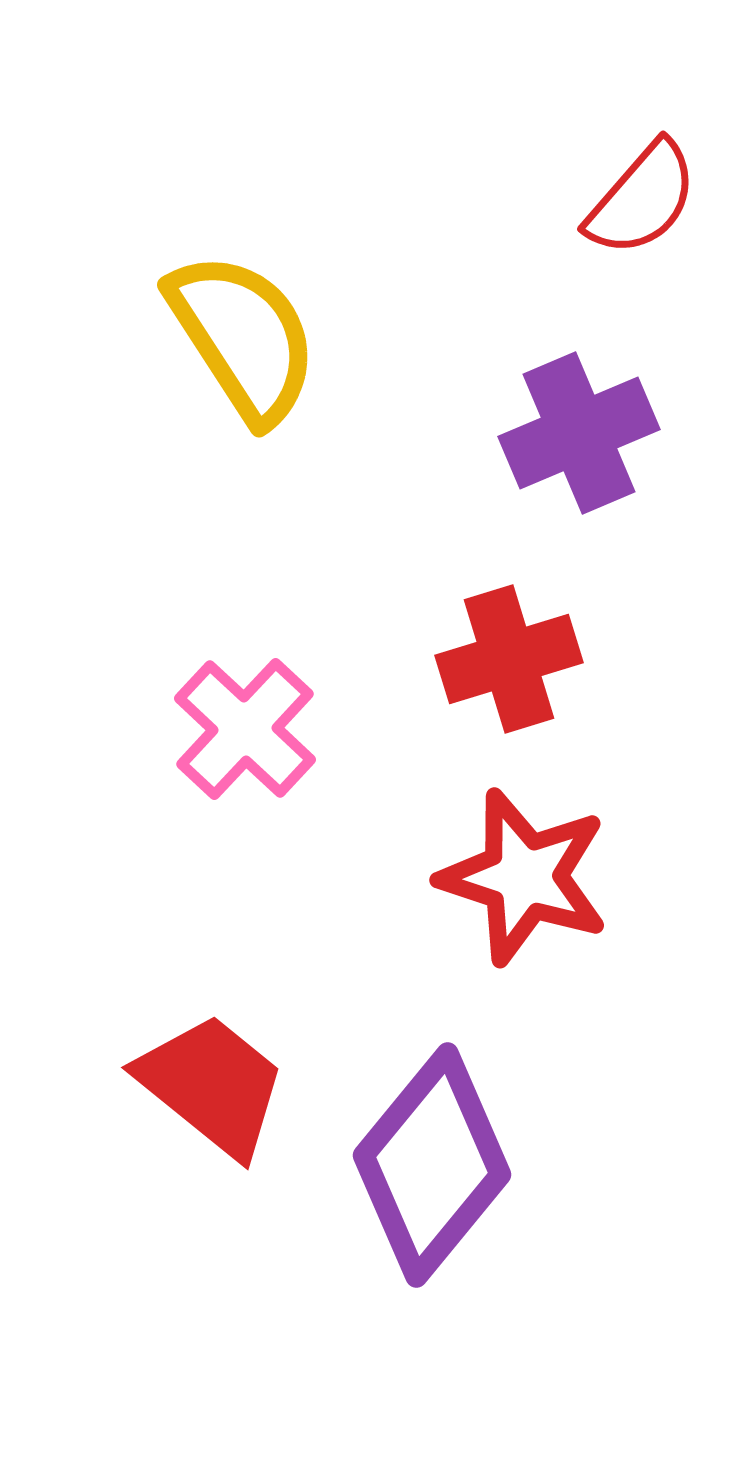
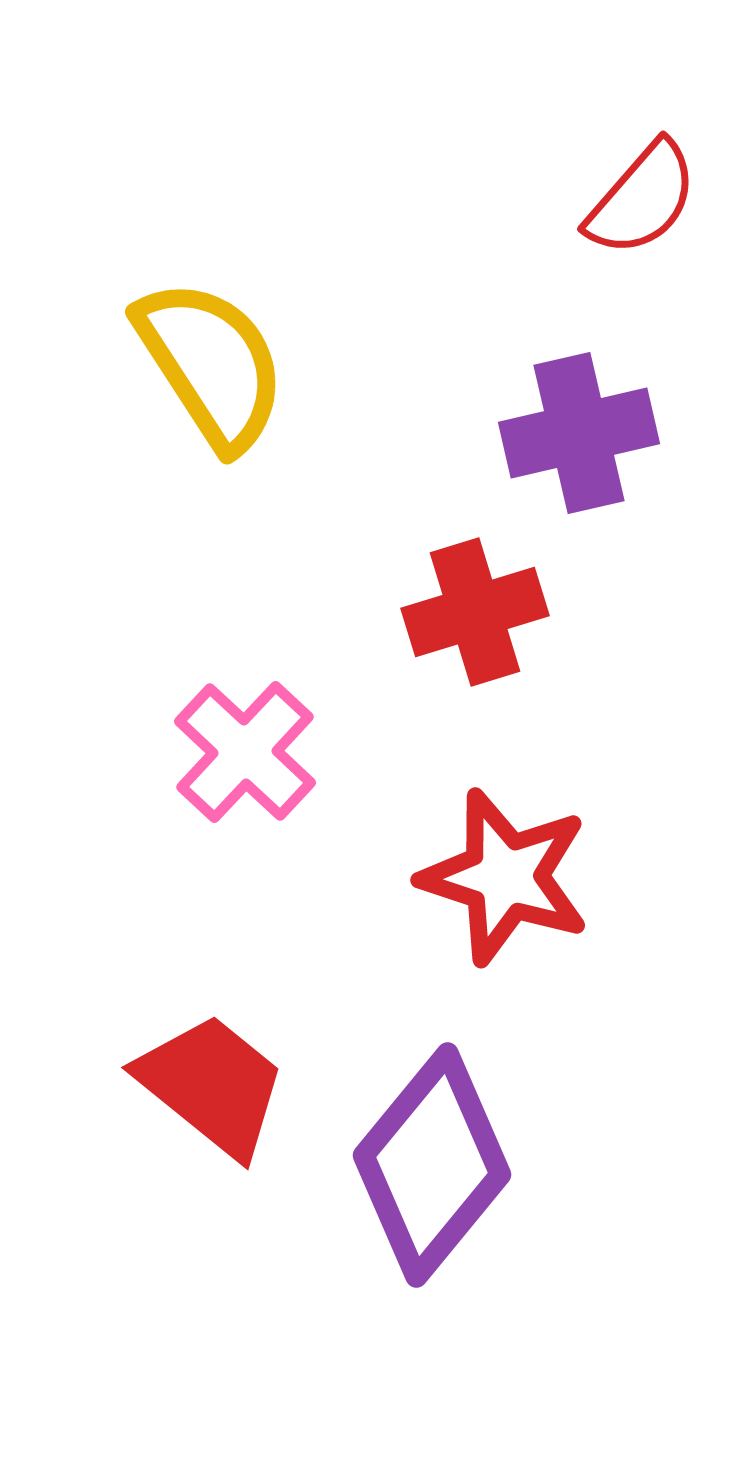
yellow semicircle: moved 32 px left, 27 px down
purple cross: rotated 10 degrees clockwise
red cross: moved 34 px left, 47 px up
pink cross: moved 23 px down
red star: moved 19 px left
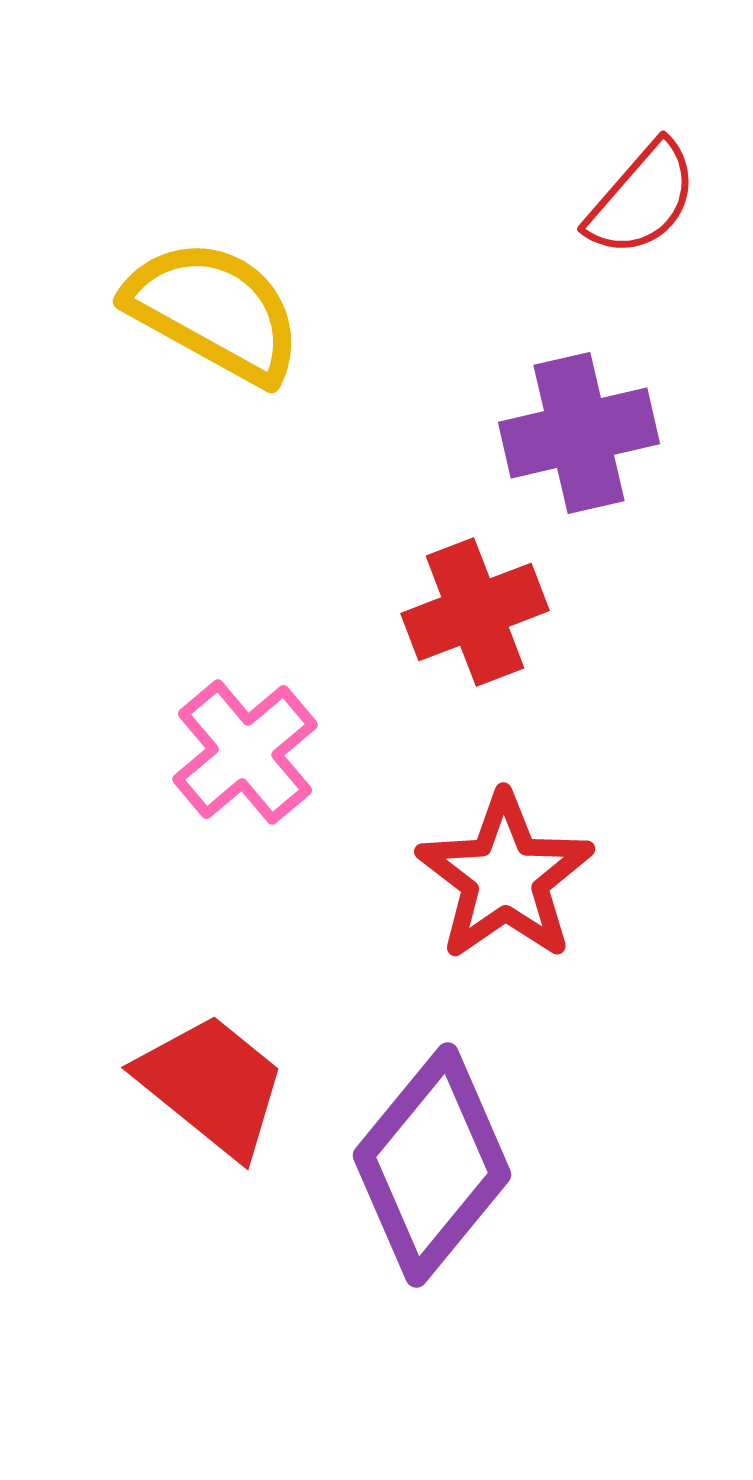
yellow semicircle: moved 3 px right, 53 px up; rotated 28 degrees counterclockwise
red cross: rotated 4 degrees counterclockwise
pink cross: rotated 7 degrees clockwise
red star: rotated 19 degrees clockwise
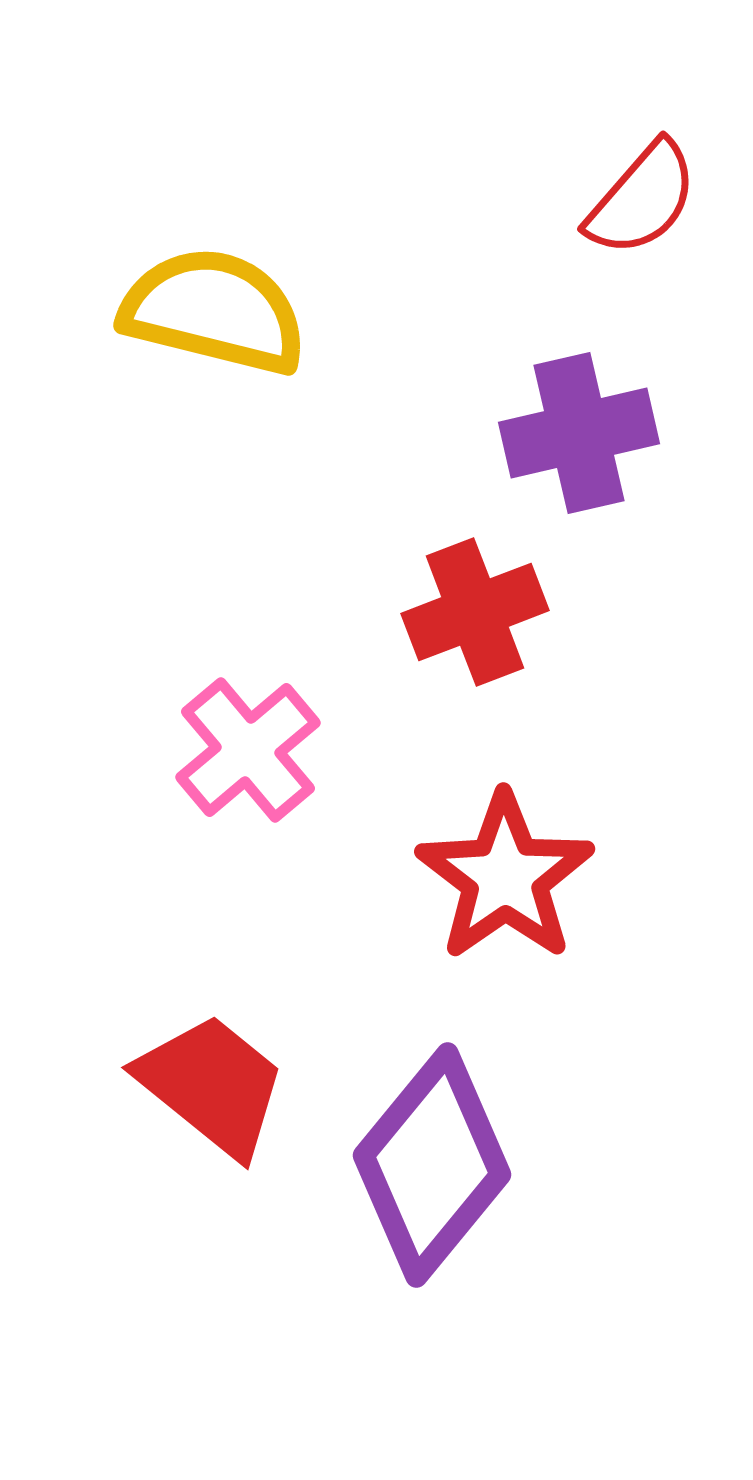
yellow semicircle: rotated 15 degrees counterclockwise
pink cross: moved 3 px right, 2 px up
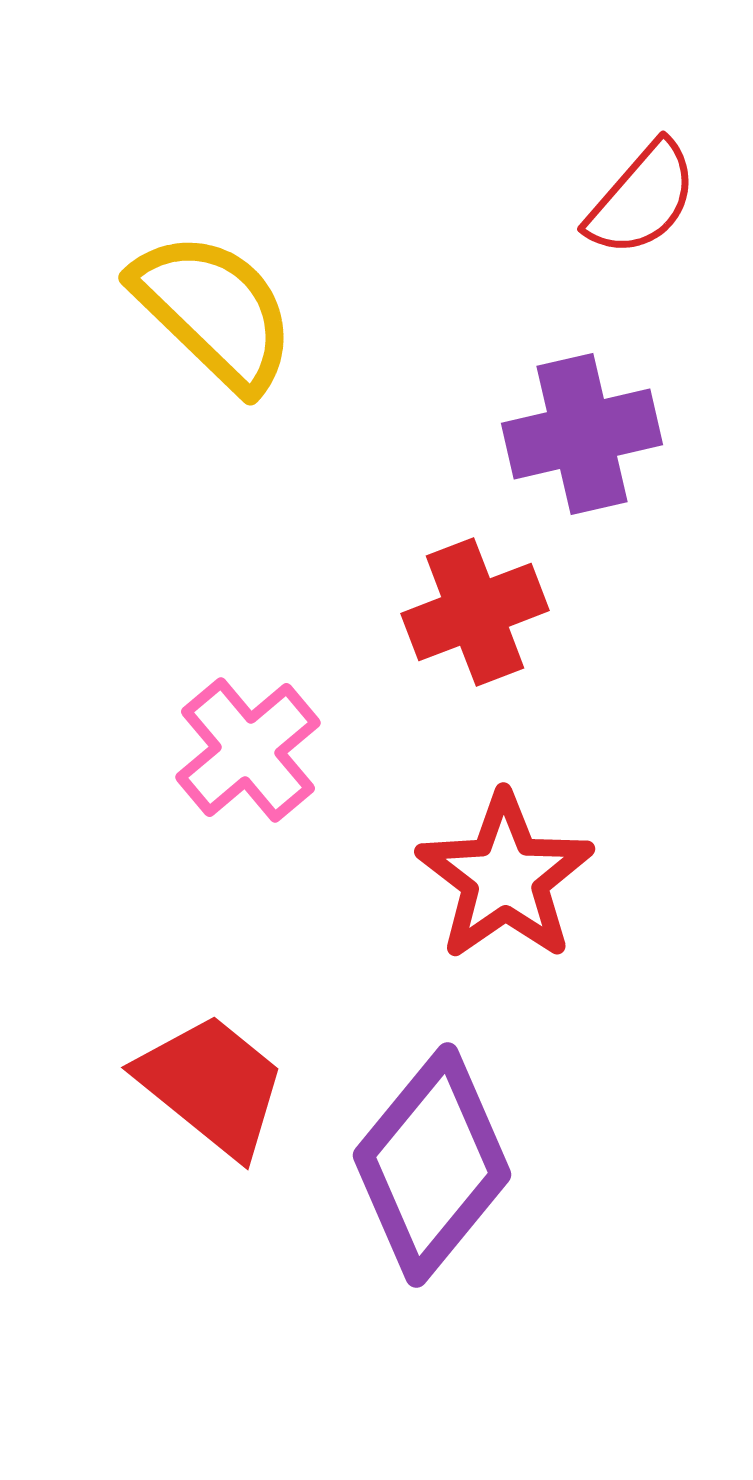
yellow semicircle: rotated 30 degrees clockwise
purple cross: moved 3 px right, 1 px down
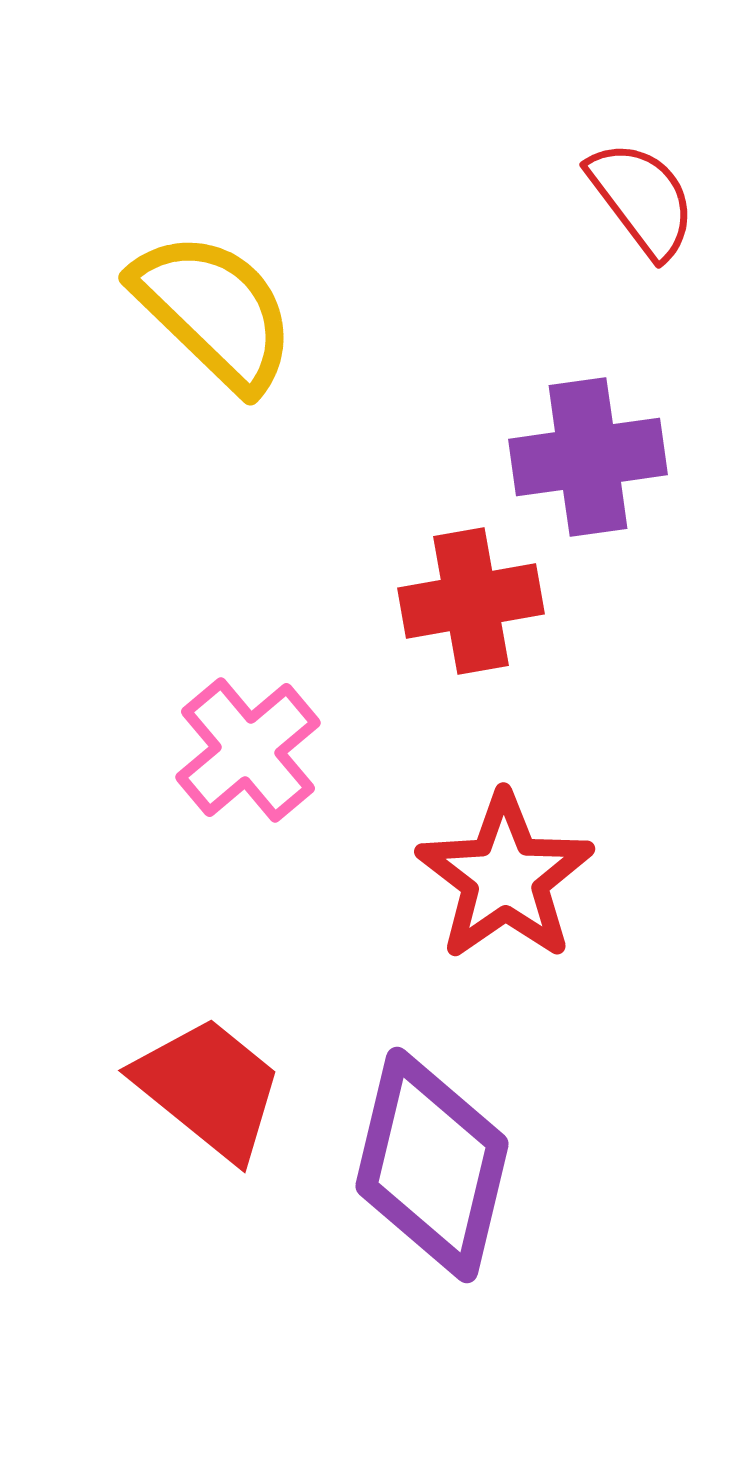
red semicircle: rotated 78 degrees counterclockwise
purple cross: moved 6 px right, 23 px down; rotated 5 degrees clockwise
red cross: moved 4 px left, 11 px up; rotated 11 degrees clockwise
red trapezoid: moved 3 px left, 3 px down
purple diamond: rotated 26 degrees counterclockwise
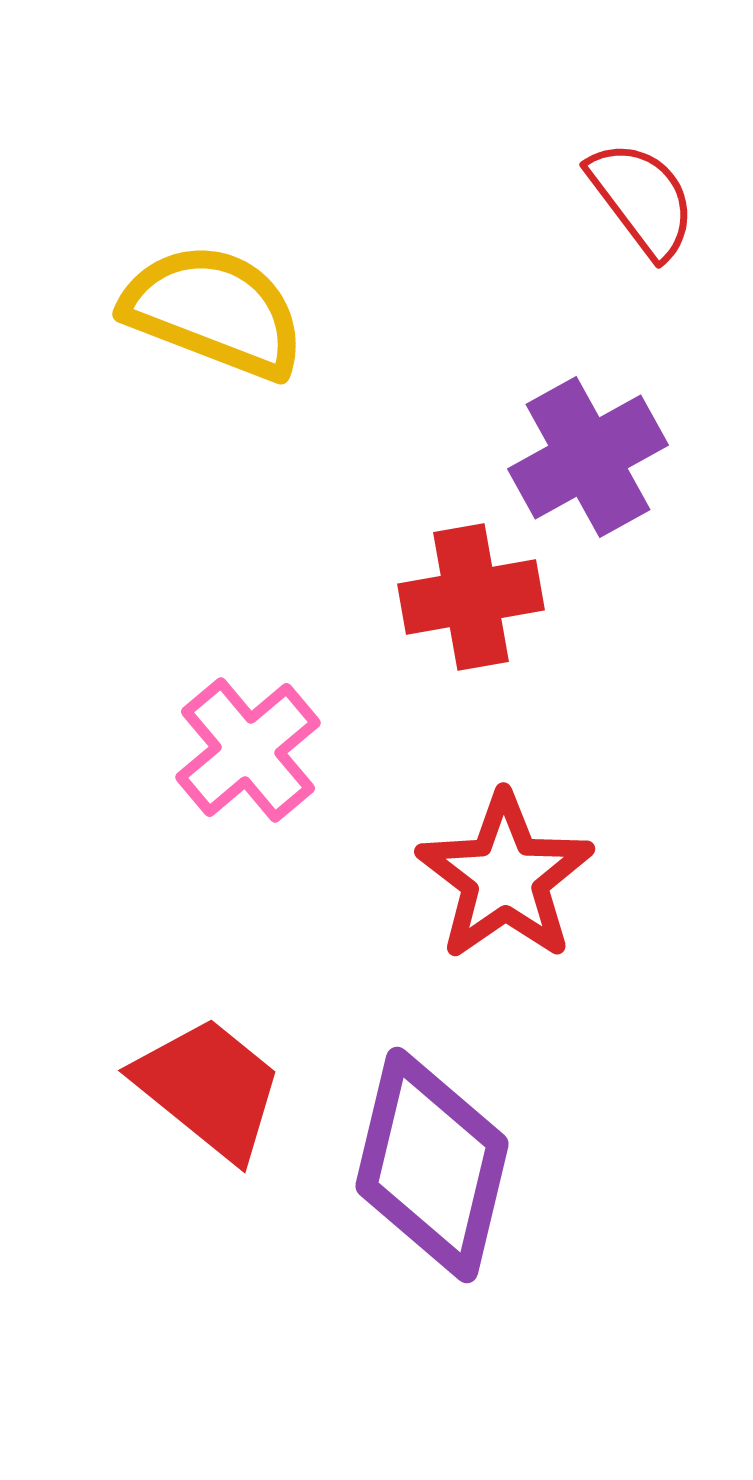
yellow semicircle: rotated 23 degrees counterclockwise
purple cross: rotated 21 degrees counterclockwise
red cross: moved 4 px up
